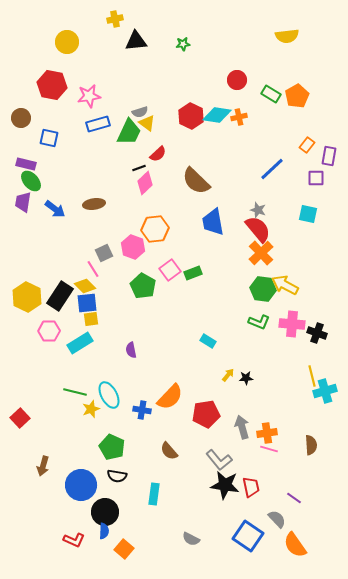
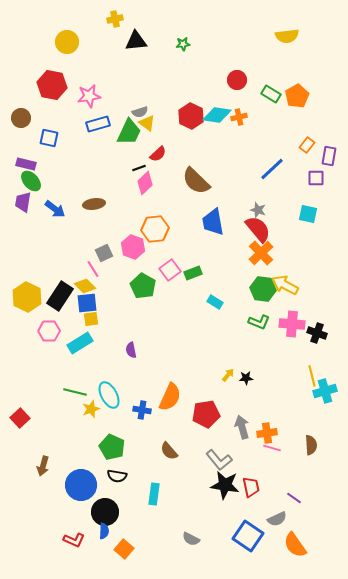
cyan rectangle at (208, 341): moved 7 px right, 39 px up
orange semicircle at (170, 397): rotated 20 degrees counterclockwise
pink line at (269, 449): moved 3 px right, 1 px up
gray semicircle at (277, 519): rotated 108 degrees clockwise
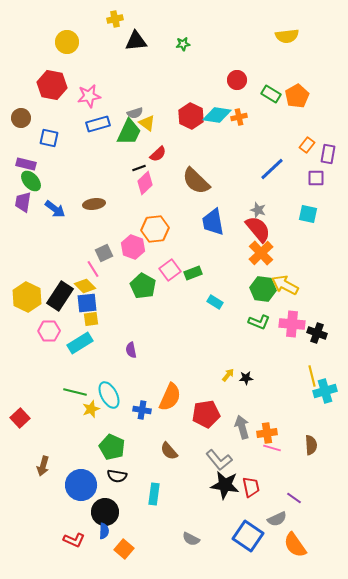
gray semicircle at (140, 112): moved 5 px left, 1 px down
purple rectangle at (329, 156): moved 1 px left, 2 px up
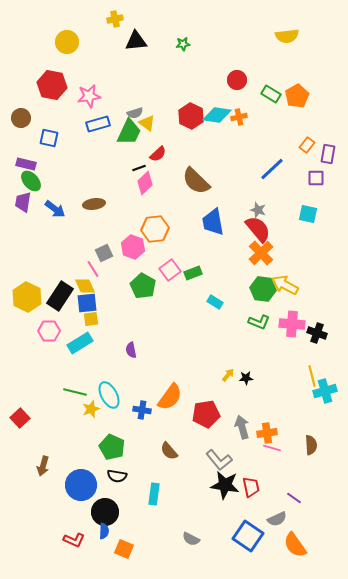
yellow diamond at (85, 286): rotated 20 degrees clockwise
orange semicircle at (170, 397): rotated 12 degrees clockwise
orange square at (124, 549): rotated 18 degrees counterclockwise
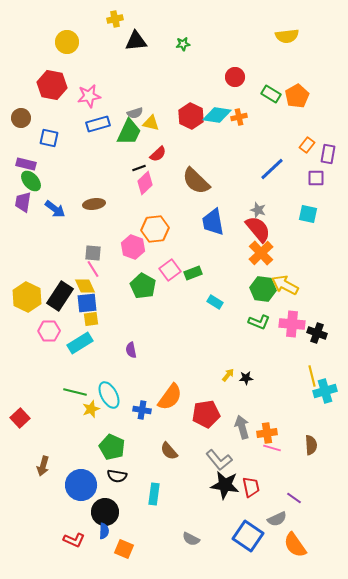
red circle at (237, 80): moved 2 px left, 3 px up
yellow triangle at (147, 123): moved 4 px right; rotated 24 degrees counterclockwise
gray square at (104, 253): moved 11 px left; rotated 30 degrees clockwise
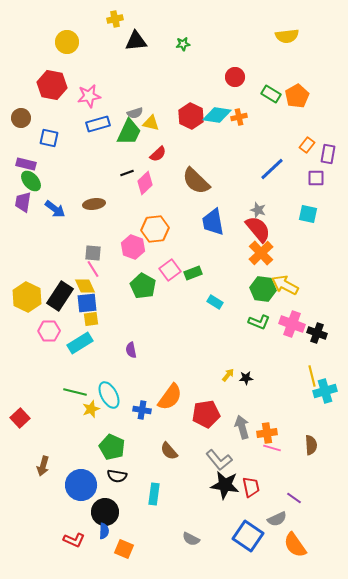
black line at (139, 168): moved 12 px left, 5 px down
pink cross at (292, 324): rotated 15 degrees clockwise
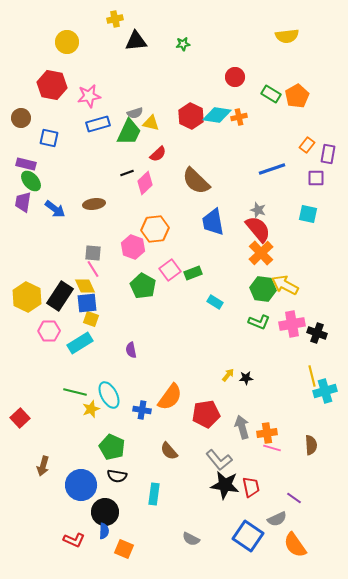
blue line at (272, 169): rotated 24 degrees clockwise
yellow square at (91, 319): rotated 28 degrees clockwise
pink cross at (292, 324): rotated 30 degrees counterclockwise
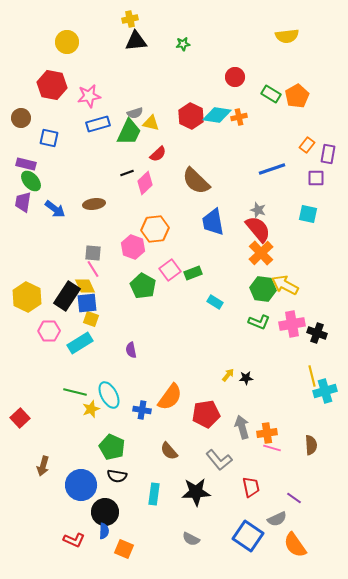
yellow cross at (115, 19): moved 15 px right
black rectangle at (60, 296): moved 7 px right
black star at (225, 485): moved 29 px left, 7 px down; rotated 12 degrees counterclockwise
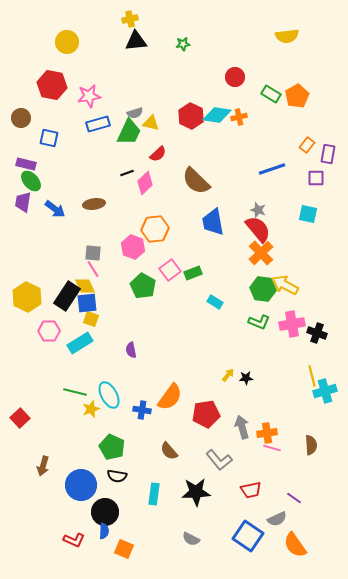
red trapezoid at (251, 487): moved 3 px down; rotated 90 degrees clockwise
